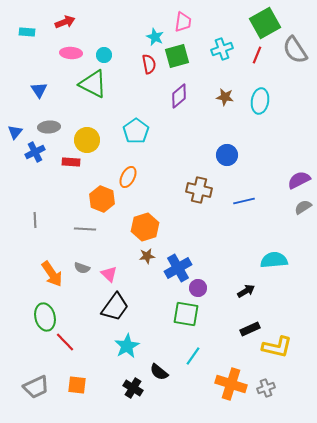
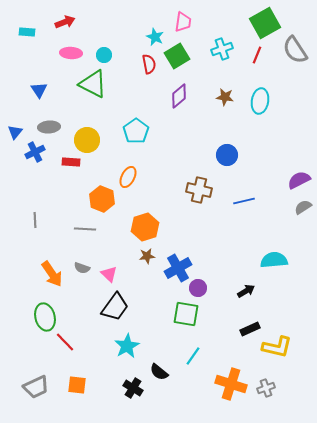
green square at (177, 56): rotated 15 degrees counterclockwise
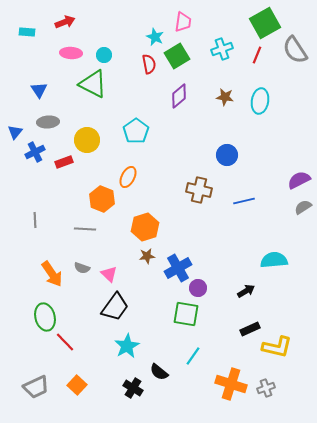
gray ellipse at (49, 127): moved 1 px left, 5 px up
red rectangle at (71, 162): moved 7 px left; rotated 24 degrees counterclockwise
orange square at (77, 385): rotated 36 degrees clockwise
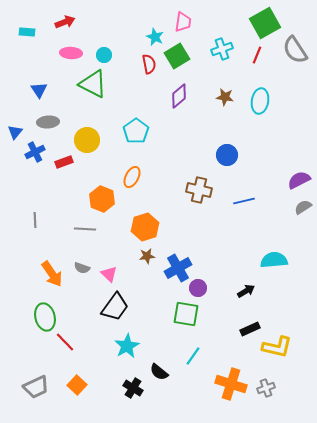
orange ellipse at (128, 177): moved 4 px right
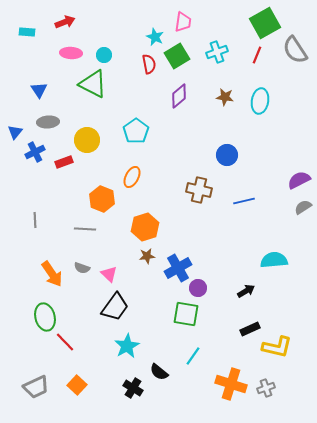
cyan cross at (222, 49): moved 5 px left, 3 px down
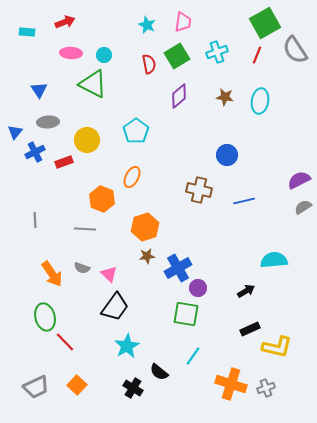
cyan star at (155, 37): moved 8 px left, 12 px up
